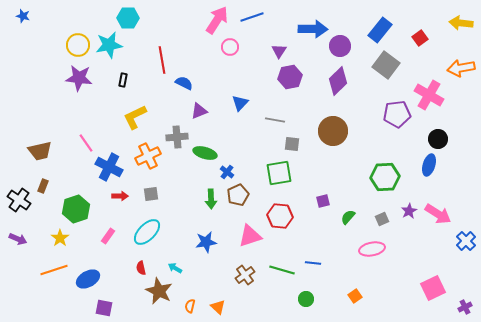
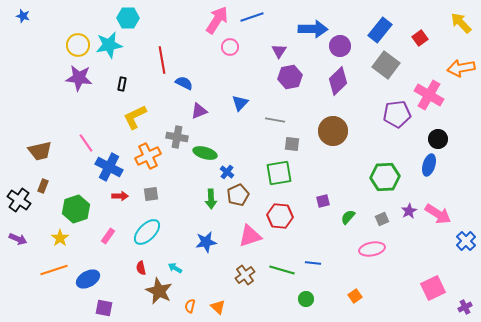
yellow arrow at (461, 23): rotated 40 degrees clockwise
black rectangle at (123, 80): moved 1 px left, 4 px down
gray cross at (177, 137): rotated 15 degrees clockwise
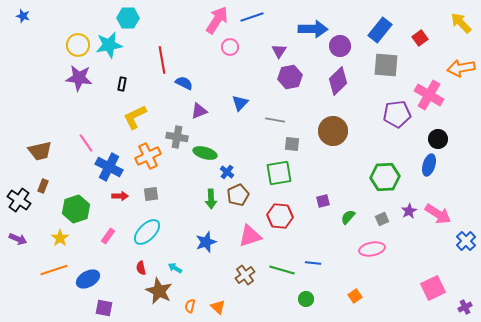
gray square at (386, 65): rotated 32 degrees counterclockwise
blue star at (206, 242): rotated 10 degrees counterclockwise
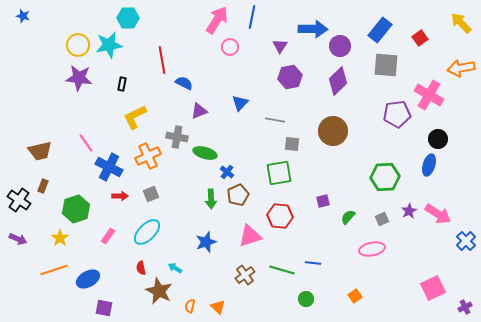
blue line at (252, 17): rotated 60 degrees counterclockwise
purple triangle at (279, 51): moved 1 px right, 5 px up
gray square at (151, 194): rotated 14 degrees counterclockwise
